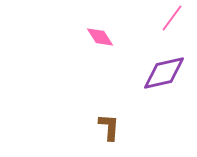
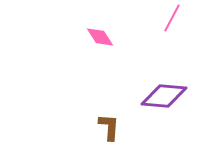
pink line: rotated 8 degrees counterclockwise
purple diamond: moved 23 px down; rotated 18 degrees clockwise
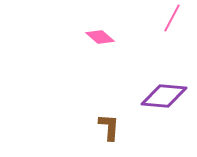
pink diamond: rotated 16 degrees counterclockwise
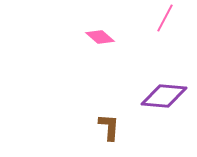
pink line: moved 7 px left
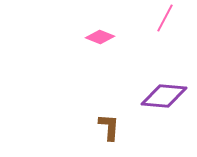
pink diamond: rotated 20 degrees counterclockwise
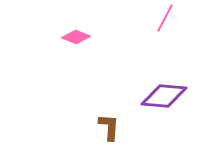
pink diamond: moved 24 px left
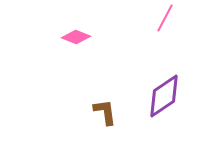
purple diamond: rotated 39 degrees counterclockwise
brown L-shape: moved 4 px left, 15 px up; rotated 12 degrees counterclockwise
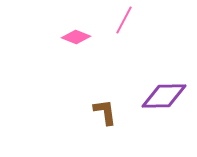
pink line: moved 41 px left, 2 px down
purple diamond: rotated 33 degrees clockwise
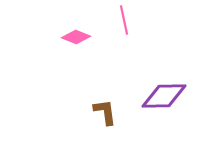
pink line: rotated 40 degrees counterclockwise
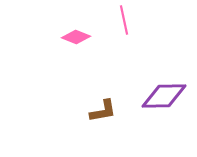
brown L-shape: moved 2 px left, 1 px up; rotated 88 degrees clockwise
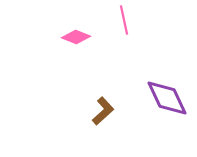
purple diamond: moved 3 px right, 2 px down; rotated 66 degrees clockwise
brown L-shape: rotated 32 degrees counterclockwise
